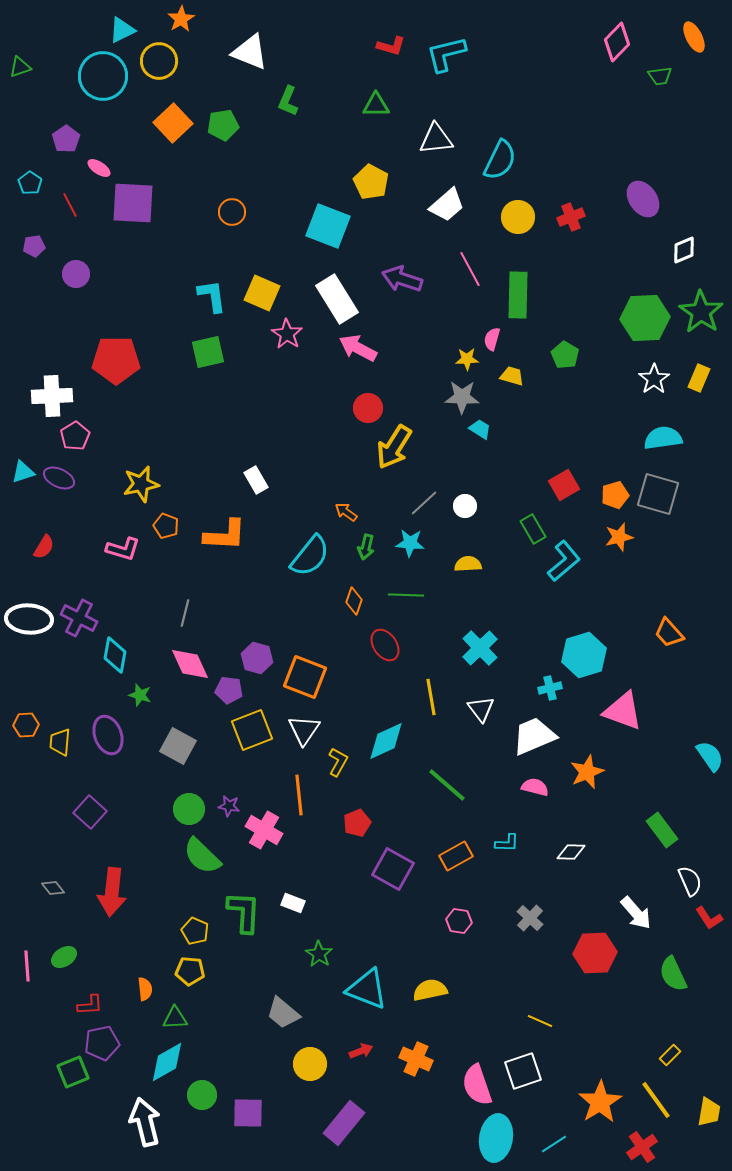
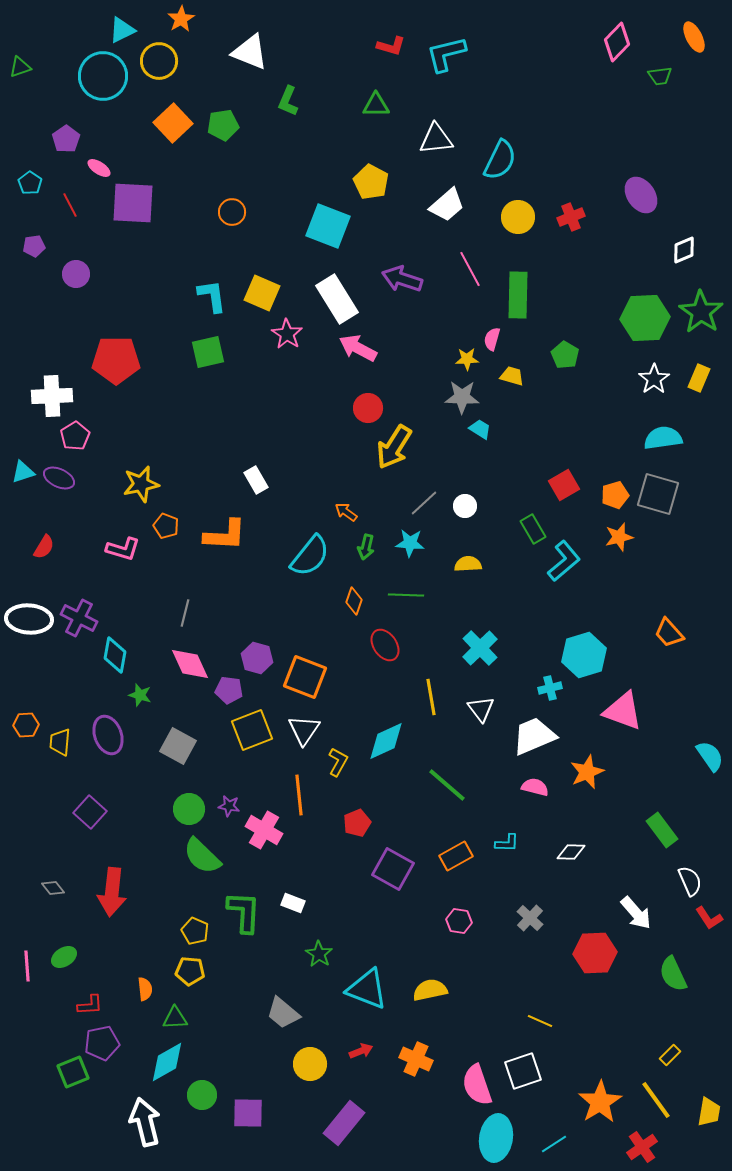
purple ellipse at (643, 199): moved 2 px left, 4 px up
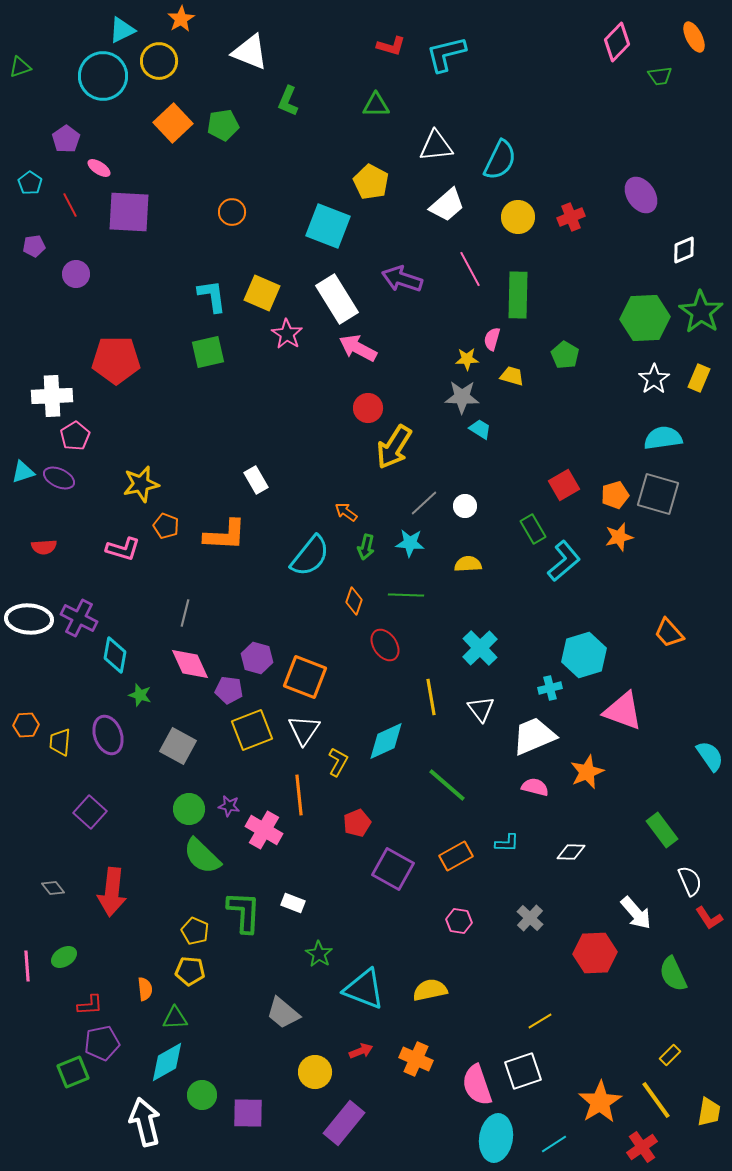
white triangle at (436, 139): moved 7 px down
purple square at (133, 203): moved 4 px left, 9 px down
red semicircle at (44, 547): rotated 55 degrees clockwise
cyan triangle at (367, 989): moved 3 px left
yellow line at (540, 1021): rotated 55 degrees counterclockwise
yellow circle at (310, 1064): moved 5 px right, 8 px down
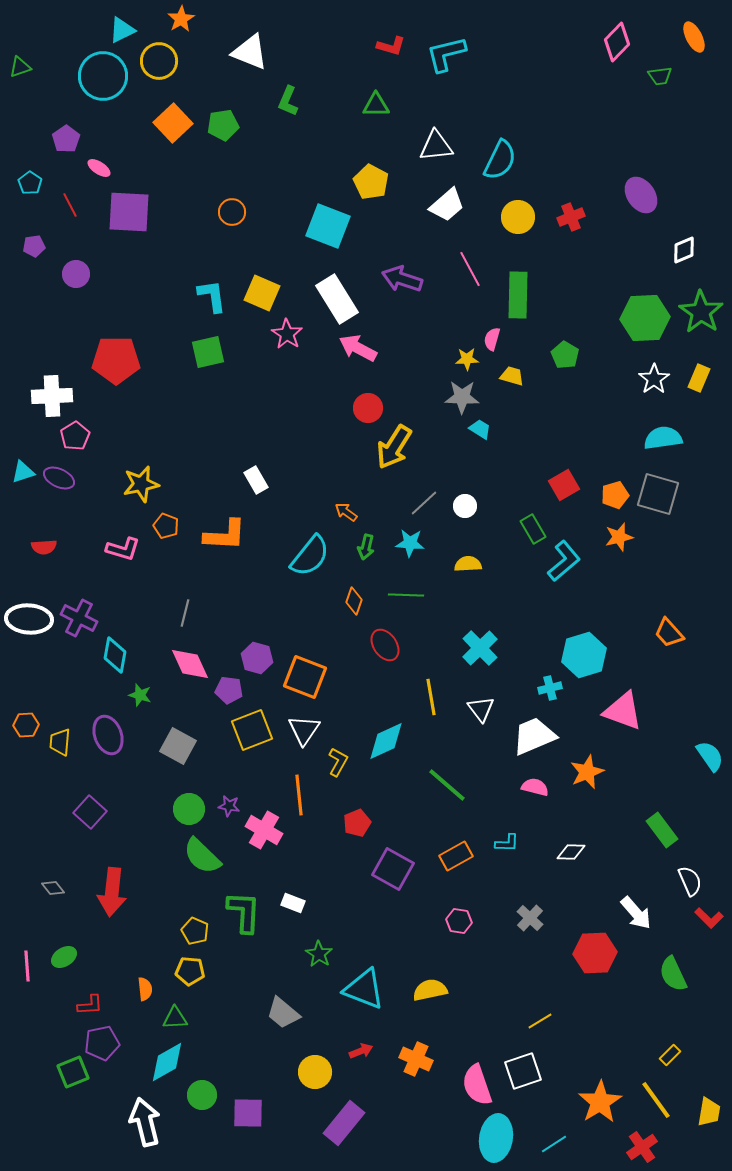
red L-shape at (709, 918): rotated 12 degrees counterclockwise
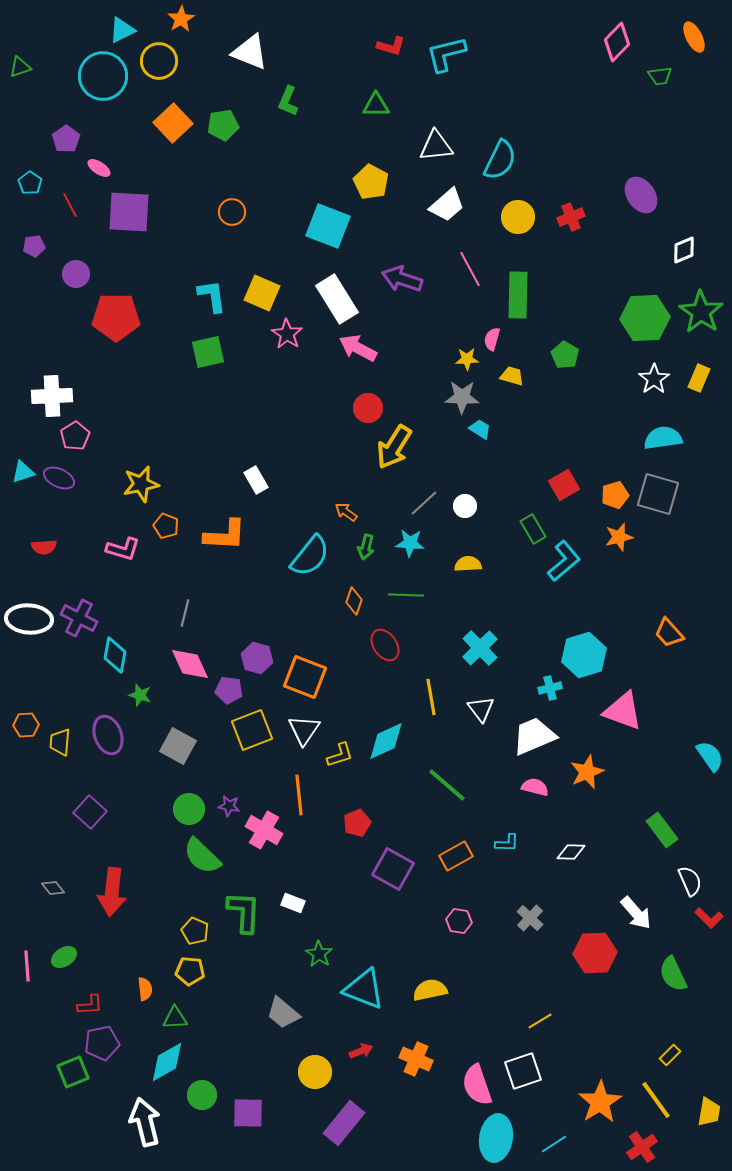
red pentagon at (116, 360): moved 43 px up
yellow L-shape at (338, 762): moved 2 px right, 7 px up; rotated 44 degrees clockwise
